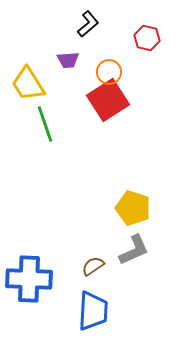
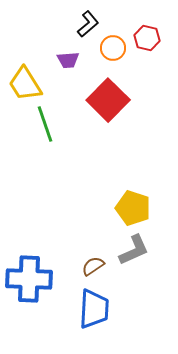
orange circle: moved 4 px right, 24 px up
yellow trapezoid: moved 3 px left
red square: rotated 12 degrees counterclockwise
blue trapezoid: moved 1 px right, 2 px up
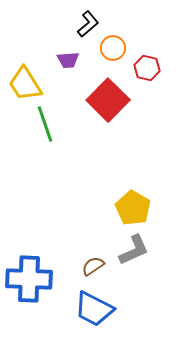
red hexagon: moved 30 px down
yellow pentagon: rotated 12 degrees clockwise
blue trapezoid: rotated 114 degrees clockwise
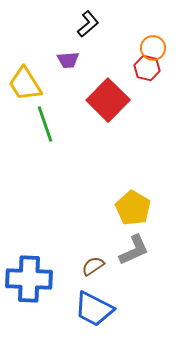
orange circle: moved 40 px right
